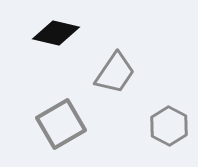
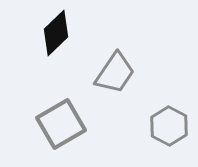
black diamond: rotated 57 degrees counterclockwise
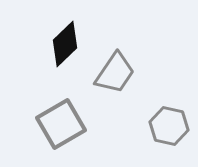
black diamond: moved 9 px right, 11 px down
gray hexagon: rotated 15 degrees counterclockwise
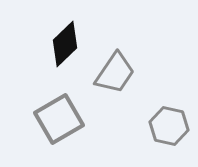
gray square: moved 2 px left, 5 px up
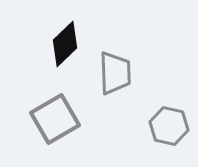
gray trapezoid: rotated 36 degrees counterclockwise
gray square: moved 4 px left
